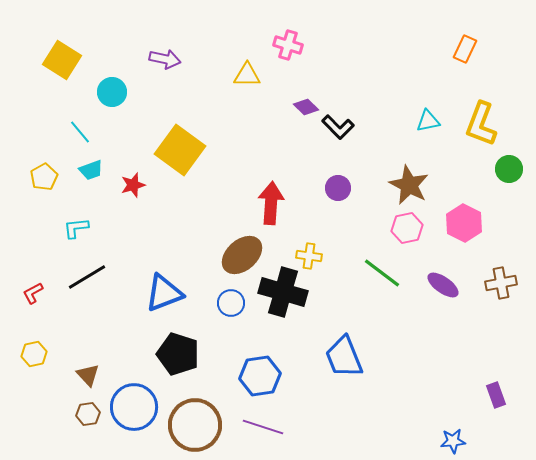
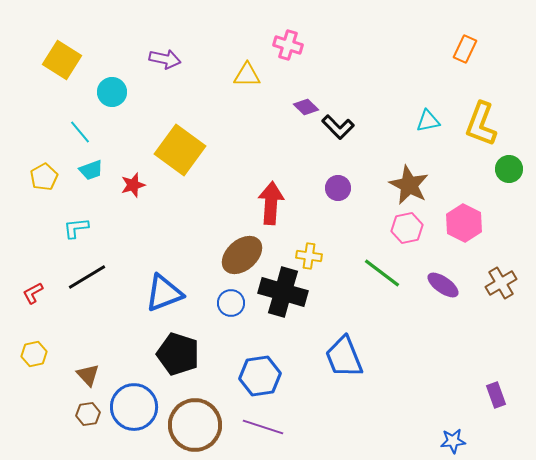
brown cross at (501, 283): rotated 20 degrees counterclockwise
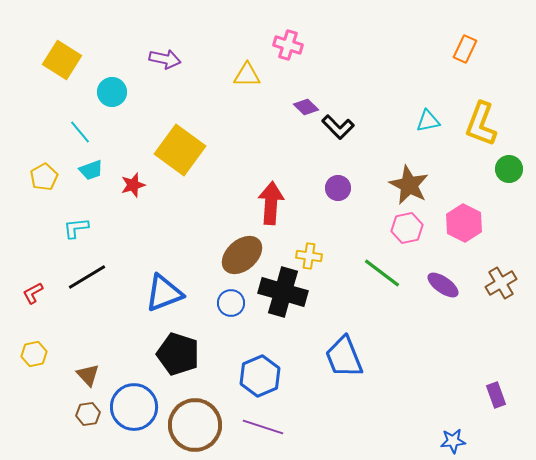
blue hexagon at (260, 376): rotated 15 degrees counterclockwise
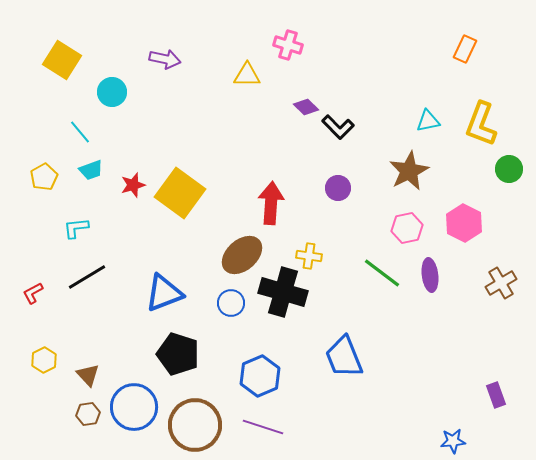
yellow square at (180, 150): moved 43 px down
brown star at (409, 185): moved 14 px up; rotated 18 degrees clockwise
purple ellipse at (443, 285): moved 13 px left, 10 px up; rotated 48 degrees clockwise
yellow hexagon at (34, 354): moved 10 px right, 6 px down; rotated 15 degrees counterclockwise
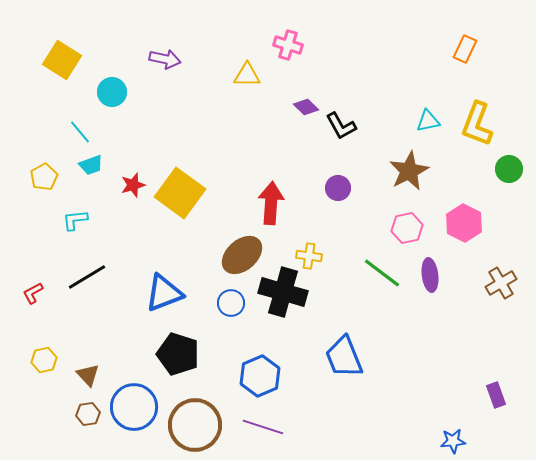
yellow L-shape at (481, 124): moved 4 px left
black L-shape at (338, 127): moved 3 px right, 1 px up; rotated 16 degrees clockwise
cyan trapezoid at (91, 170): moved 5 px up
cyan L-shape at (76, 228): moved 1 px left, 8 px up
yellow hexagon at (44, 360): rotated 15 degrees clockwise
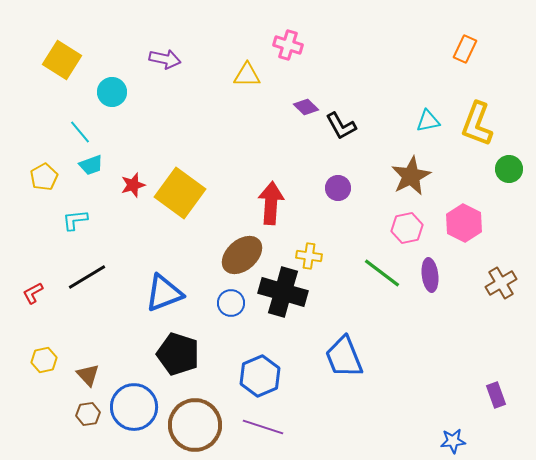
brown star at (409, 171): moved 2 px right, 5 px down
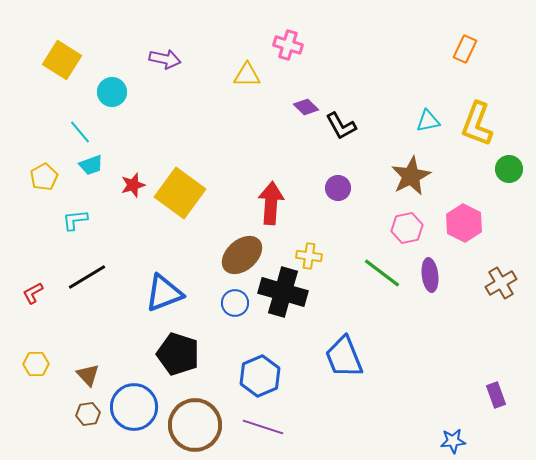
blue circle at (231, 303): moved 4 px right
yellow hexagon at (44, 360): moved 8 px left, 4 px down; rotated 10 degrees clockwise
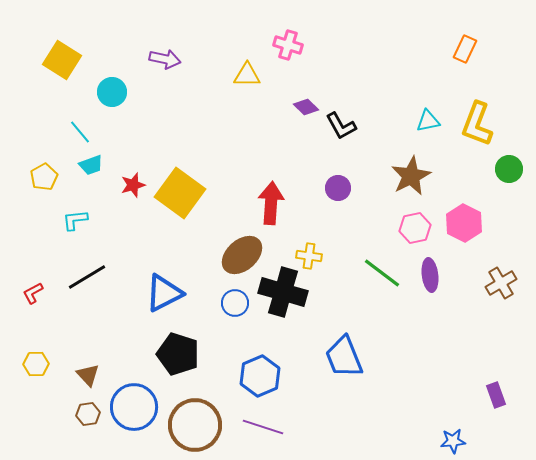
pink hexagon at (407, 228): moved 8 px right
blue triangle at (164, 293): rotated 6 degrees counterclockwise
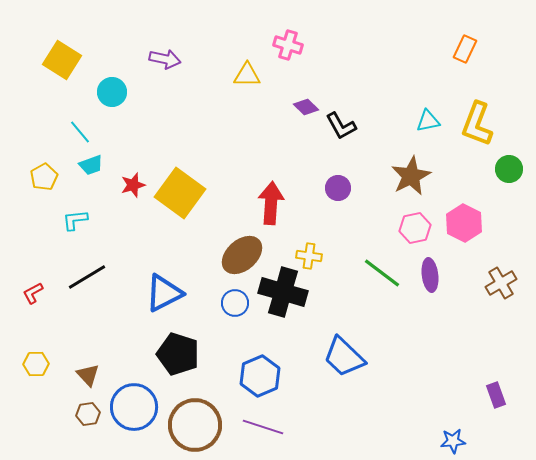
blue trapezoid at (344, 357): rotated 24 degrees counterclockwise
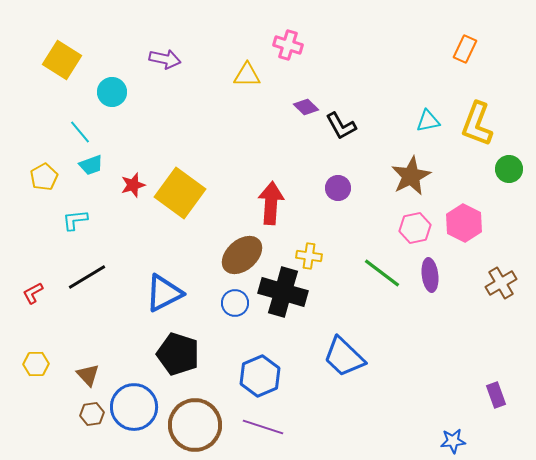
brown hexagon at (88, 414): moved 4 px right
